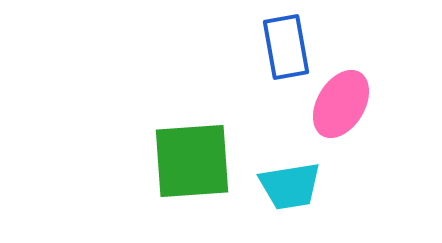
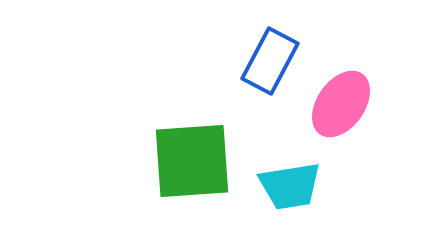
blue rectangle: moved 16 px left, 14 px down; rotated 38 degrees clockwise
pink ellipse: rotated 4 degrees clockwise
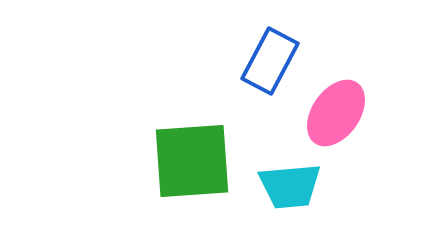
pink ellipse: moved 5 px left, 9 px down
cyan trapezoid: rotated 4 degrees clockwise
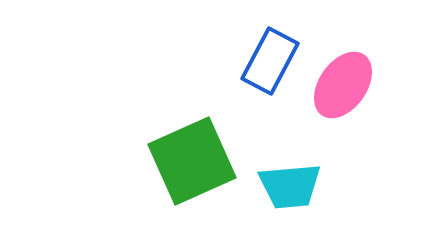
pink ellipse: moved 7 px right, 28 px up
green square: rotated 20 degrees counterclockwise
